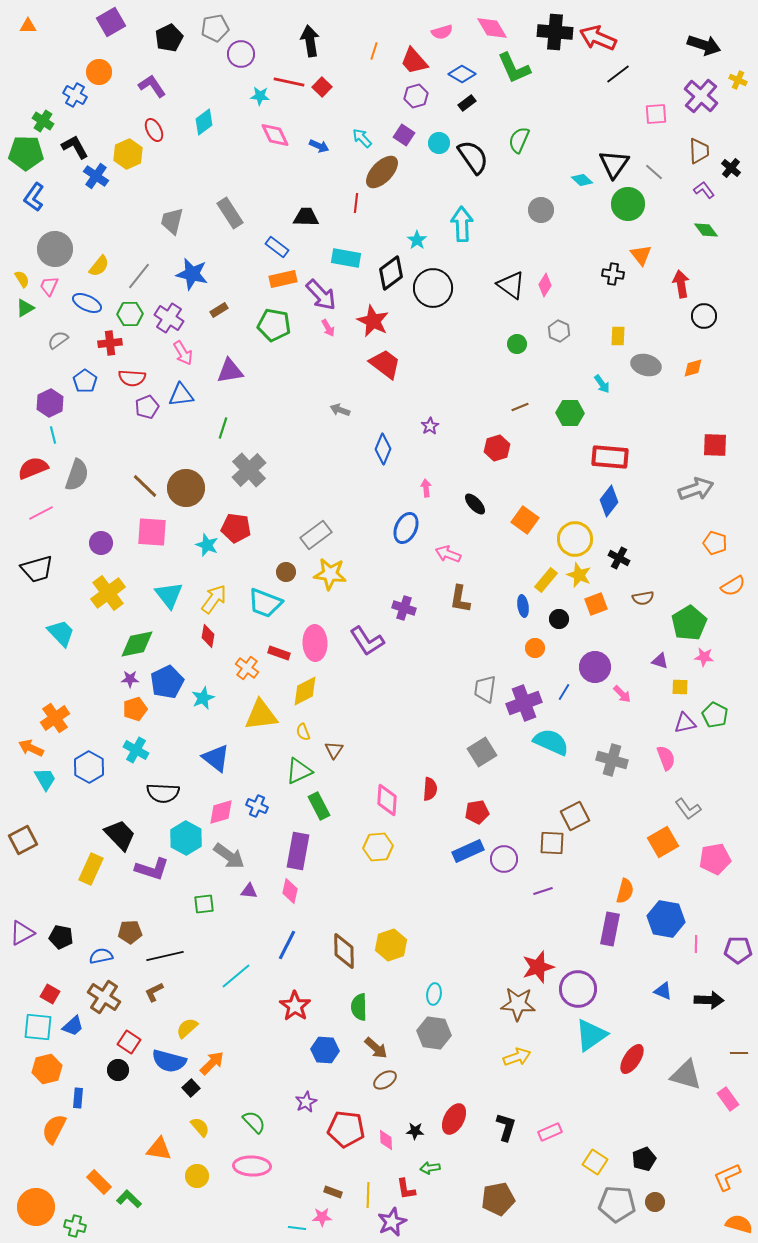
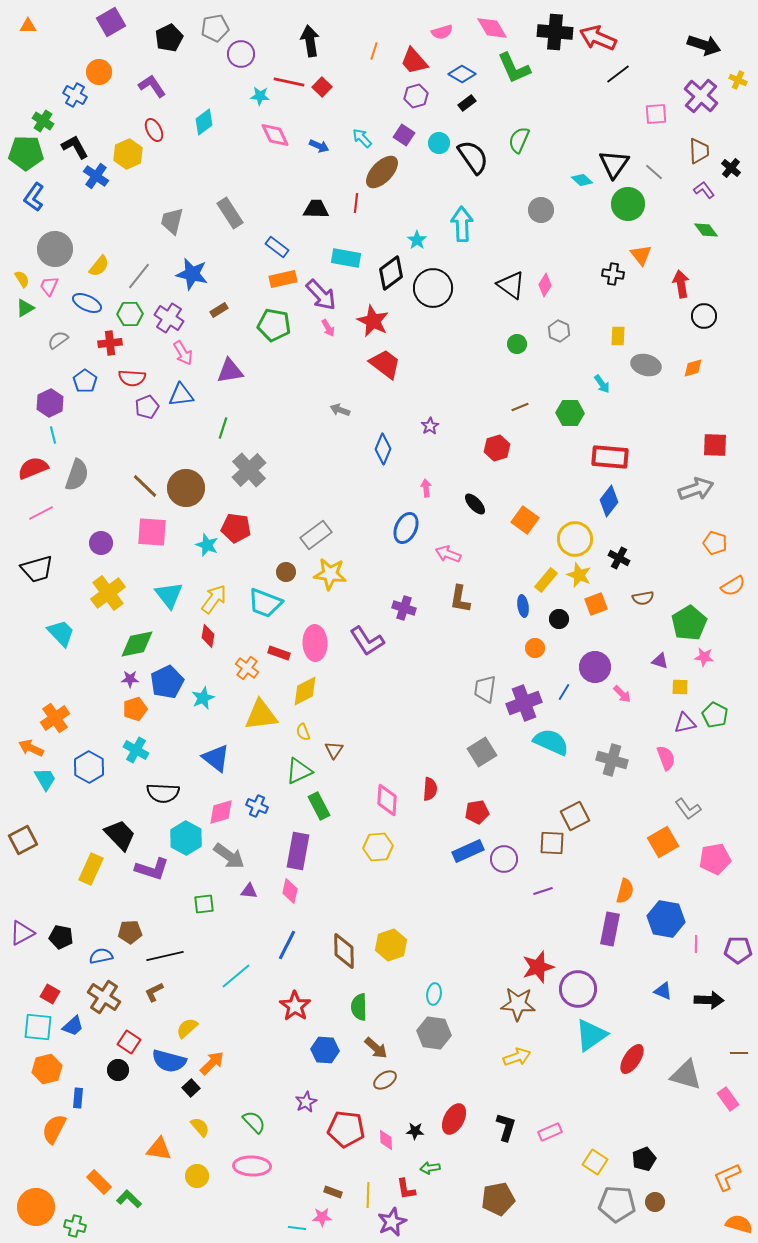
black trapezoid at (306, 217): moved 10 px right, 8 px up
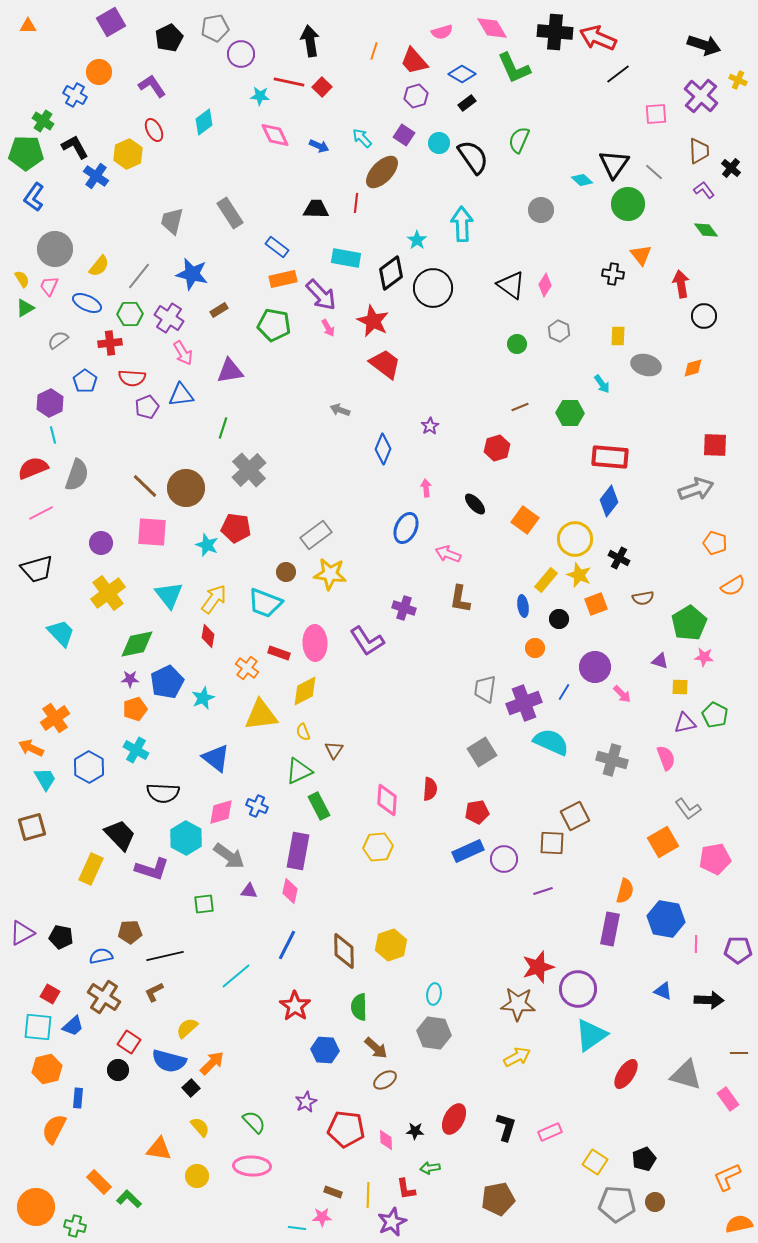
brown square at (23, 840): moved 9 px right, 13 px up; rotated 12 degrees clockwise
yellow arrow at (517, 1057): rotated 8 degrees counterclockwise
red ellipse at (632, 1059): moved 6 px left, 15 px down
orange semicircle at (739, 1224): rotated 28 degrees counterclockwise
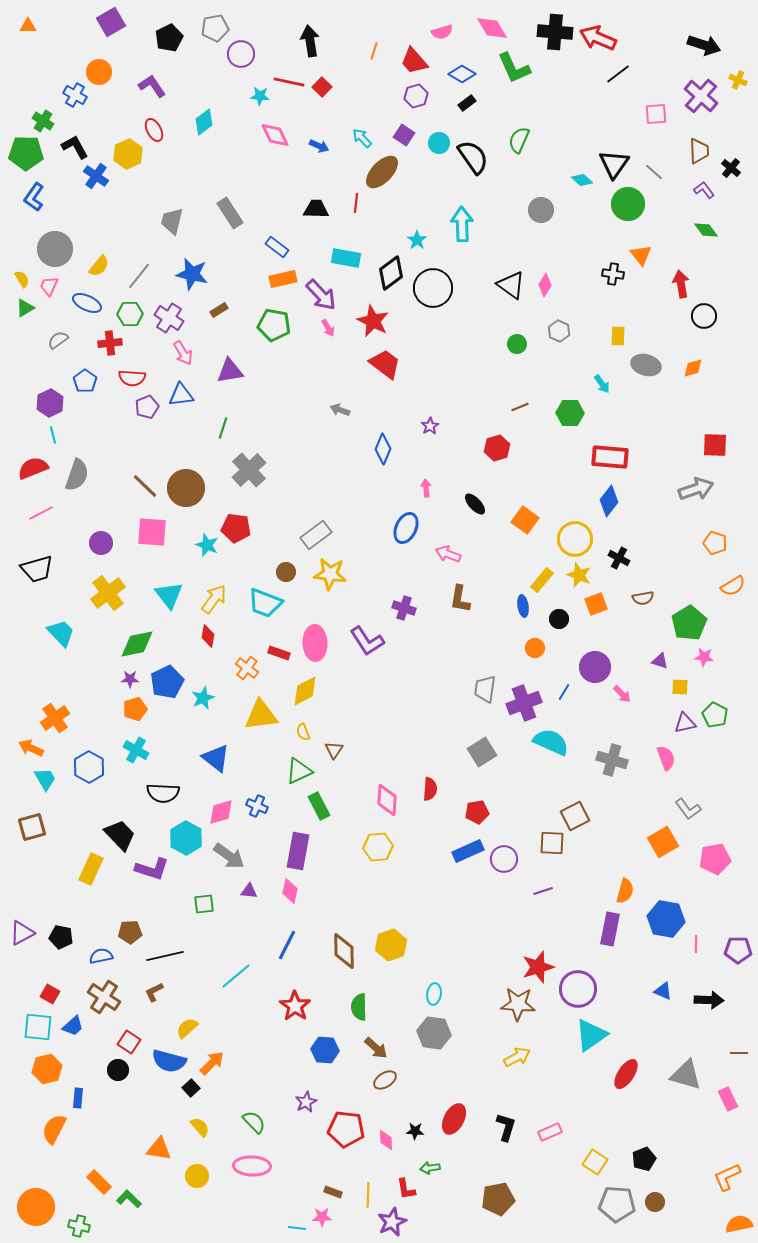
yellow rectangle at (546, 580): moved 4 px left
pink rectangle at (728, 1099): rotated 10 degrees clockwise
green cross at (75, 1226): moved 4 px right
